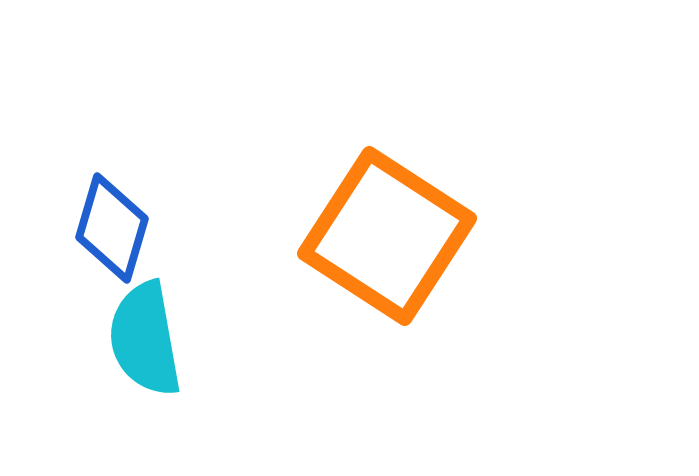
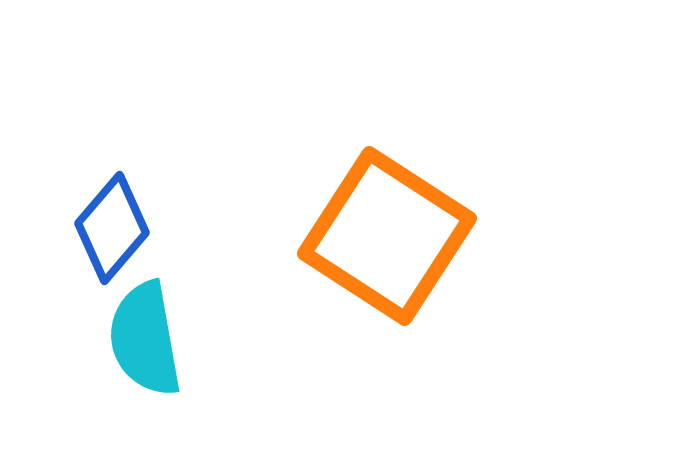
blue diamond: rotated 24 degrees clockwise
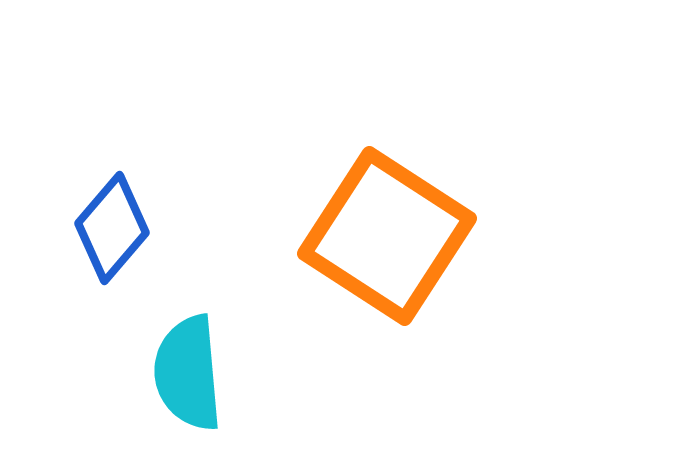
cyan semicircle: moved 43 px right, 34 px down; rotated 5 degrees clockwise
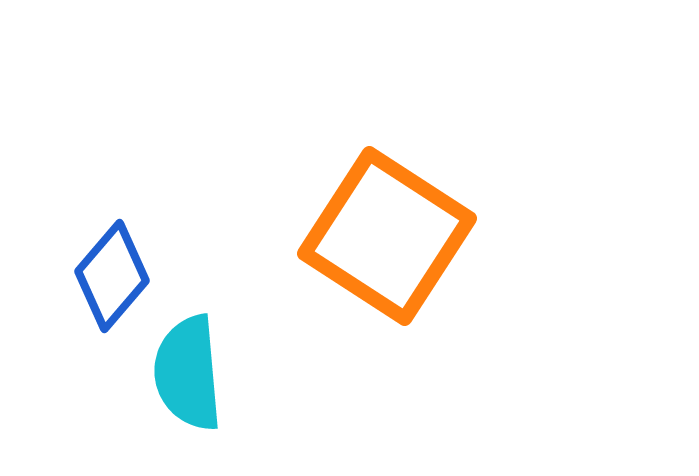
blue diamond: moved 48 px down
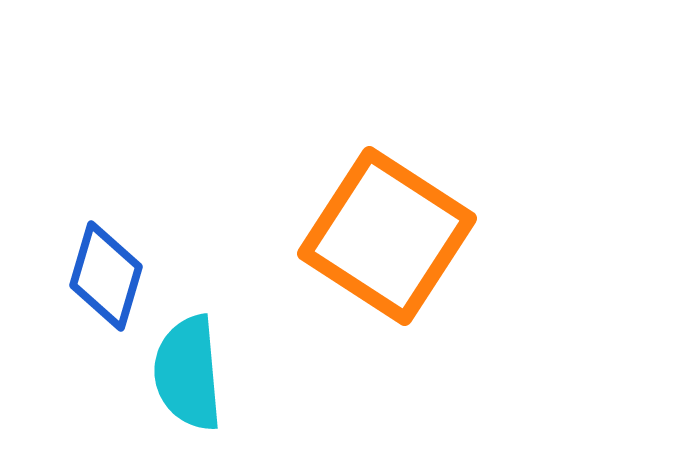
blue diamond: moved 6 px left; rotated 24 degrees counterclockwise
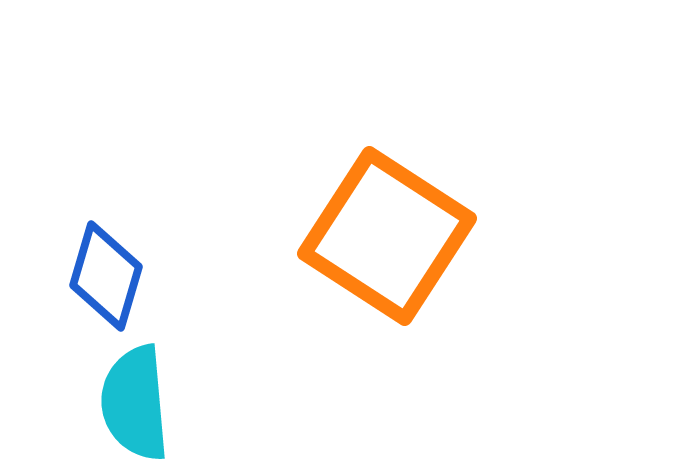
cyan semicircle: moved 53 px left, 30 px down
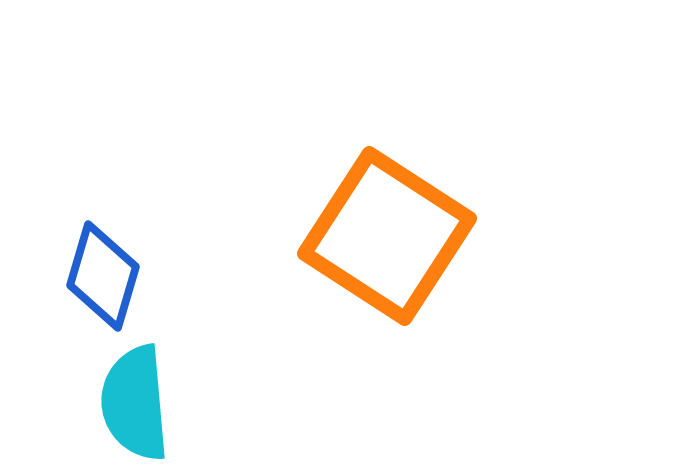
blue diamond: moved 3 px left
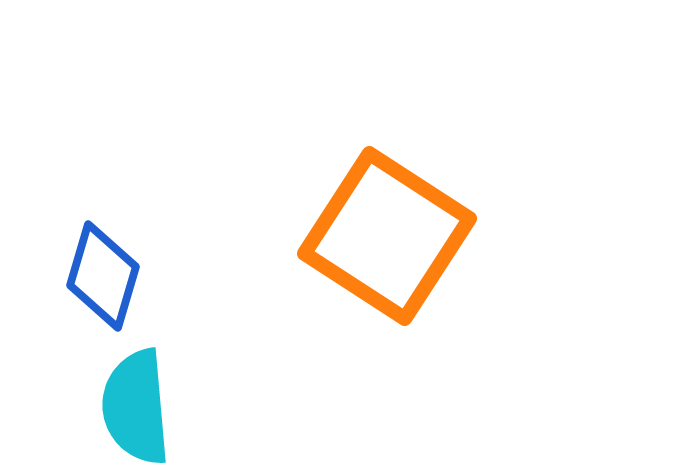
cyan semicircle: moved 1 px right, 4 px down
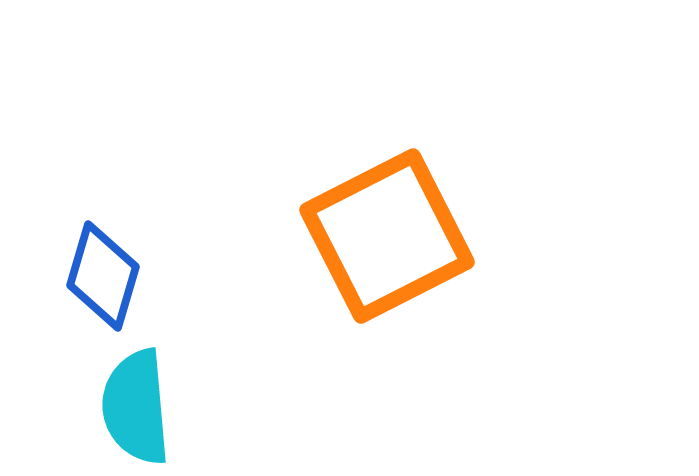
orange square: rotated 30 degrees clockwise
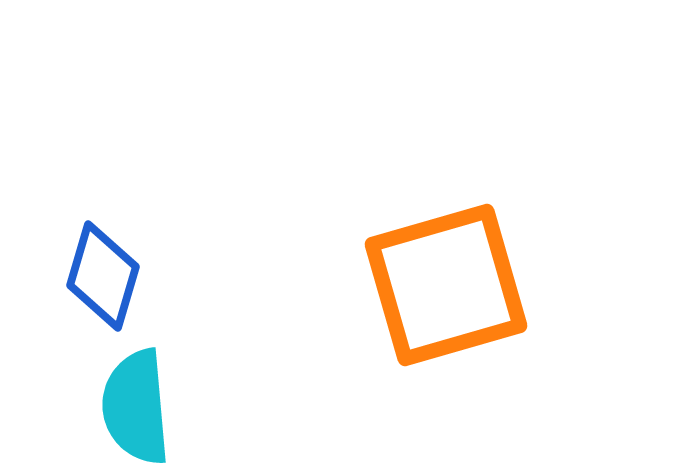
orange square: moved 59 px right, 49 px down; rotated 11 degrees clockwise
